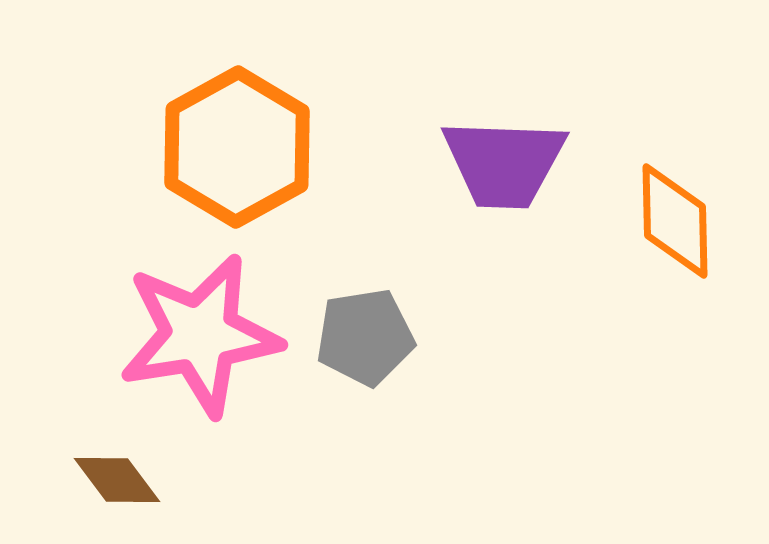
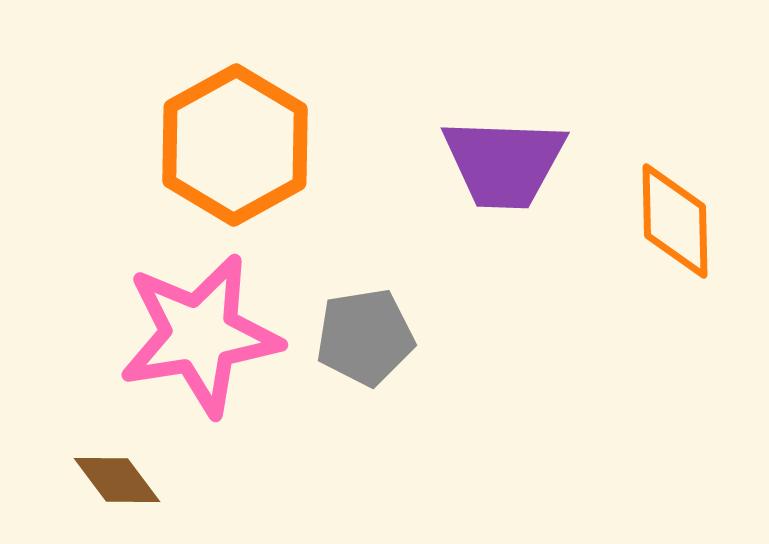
orange hexagon: moved 2 px left, 2 px up
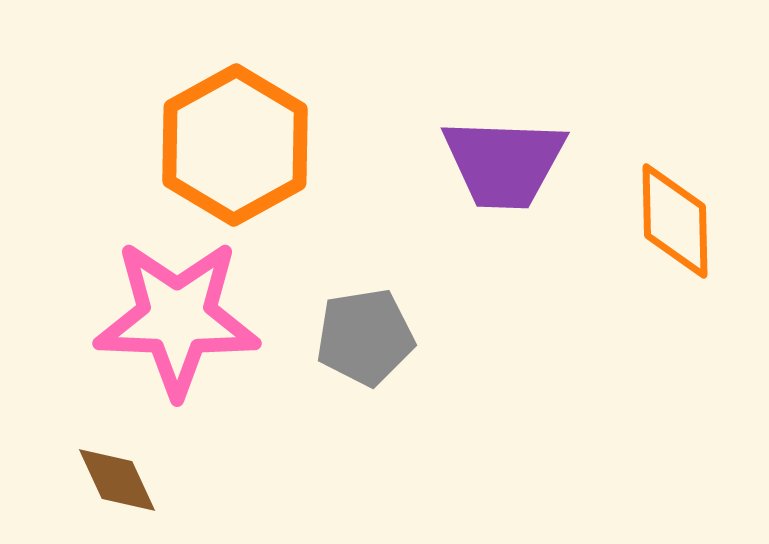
pink star: moved 23 px left, 17 px up; rotated 11 degrees clockwise
brown diamond: rotated 12 degrees clockwise
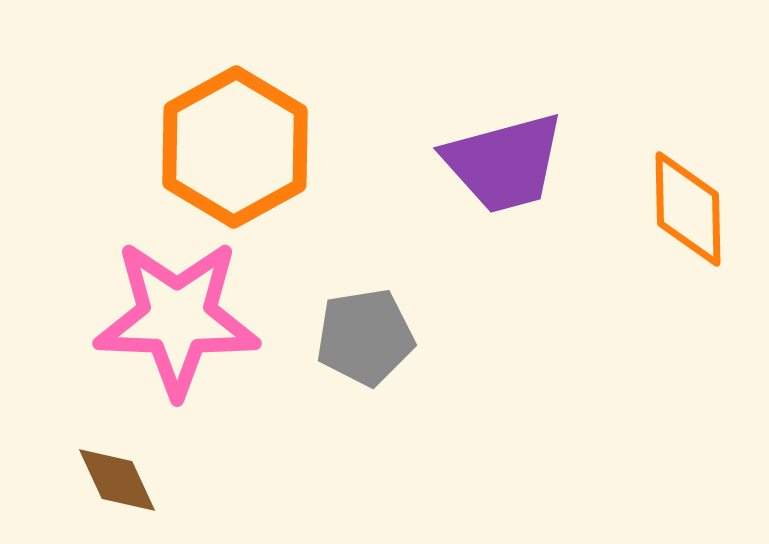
orange hexagon: moved 2 px down
purple trapezoid: rotated 17 degrees counterclockwise
orange diamond: moved 13 px right, 12 px up
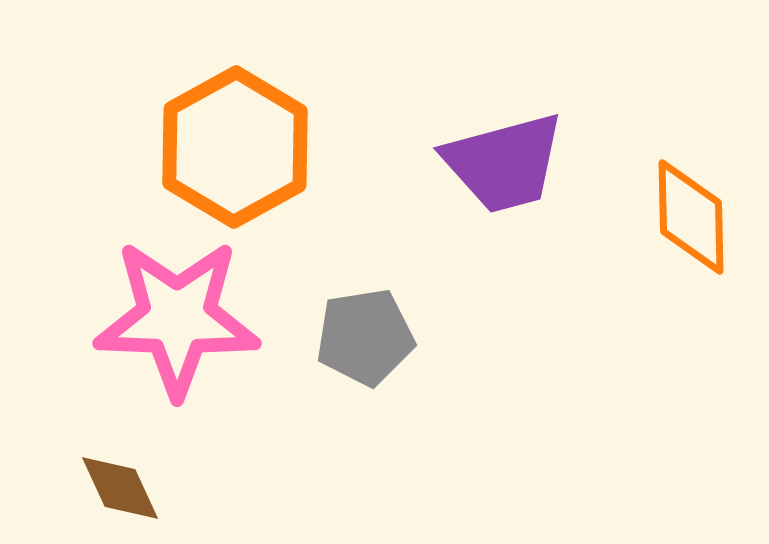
orange diamond: moved 3 px right, 8 px down
brown diamond: moved 3 px right, 8 px down
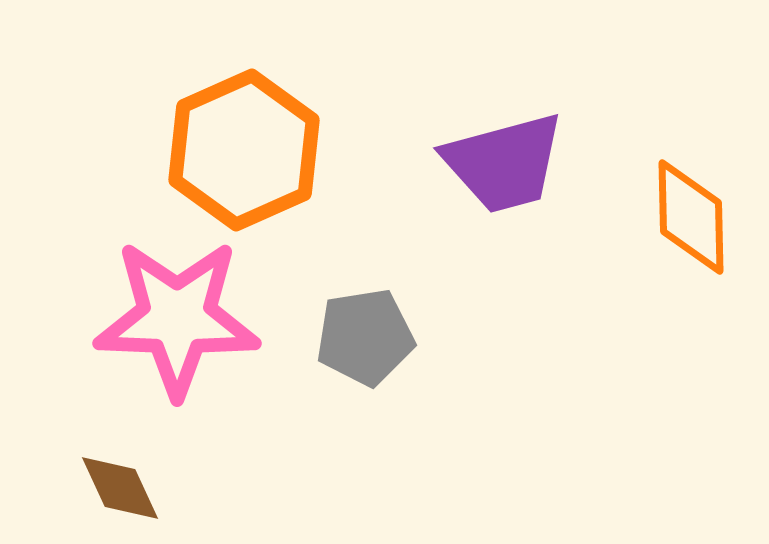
orange hexagon: moved 9 px right, 3 px down; rotated 5 degrees clockwise
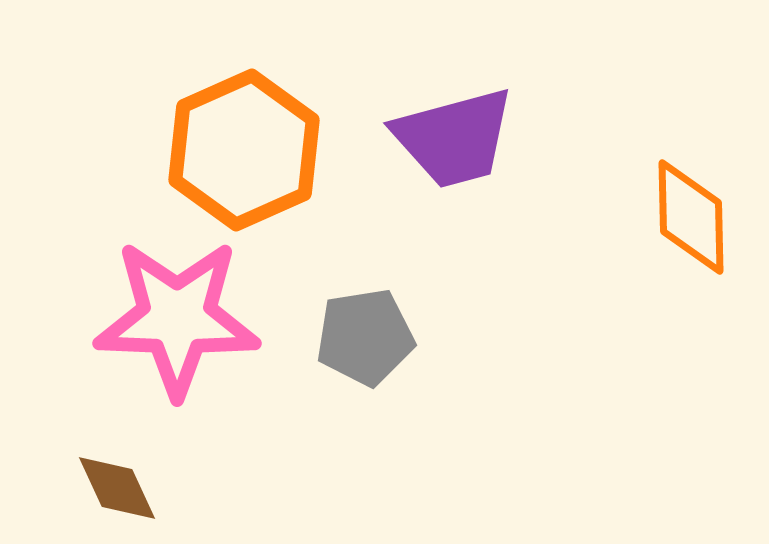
purple trapezoid: moved 50 px left, 25 px up
brown diamond: moved 3 px left
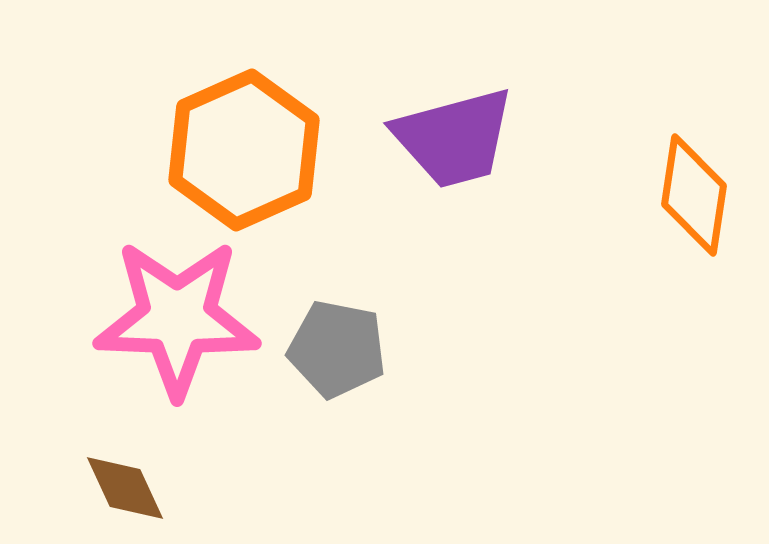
orange diamond: moved 3 px right, 22 px up; rotated 10 degrees clockwise
gray pentagon: moved 28 px left, 12 px down; rotated 20 degrees clockwise
brown diamond: moved 8 px right
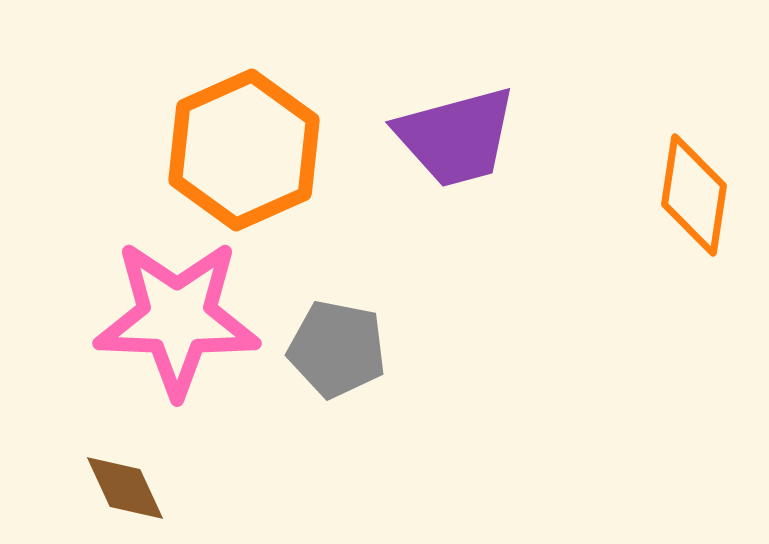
purple trapezoid: moved 2 px right, 1 px up
